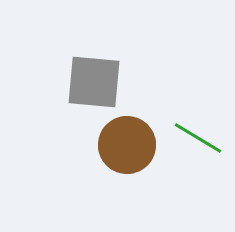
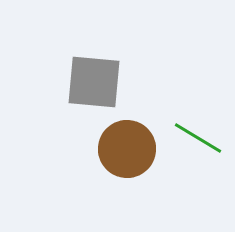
brown circle: moved 4 px down
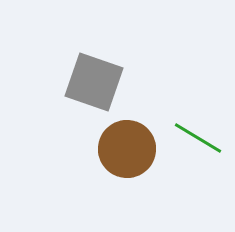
gray square: rotated 14 degrees clockwise
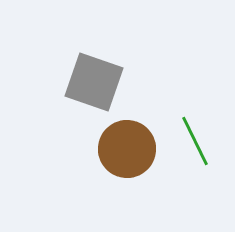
green line: moved 3 px left, 3 px down; rotated 33 degrees clockwise
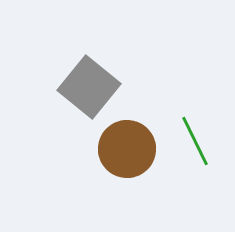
gray square: moved 5 px left, 5 px down; rotated 20 degrees clockwise
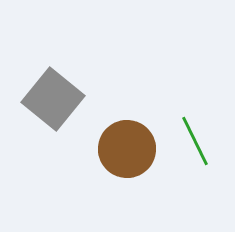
gray square: moved 36 px left, 12 px down
